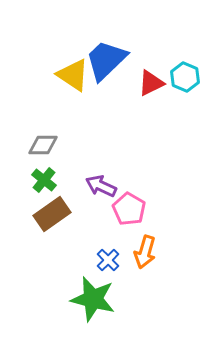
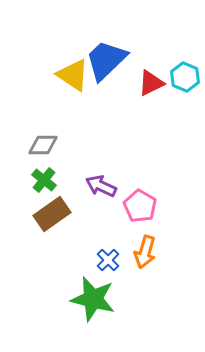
pink pentagon: moved 11 px right, 3 px up
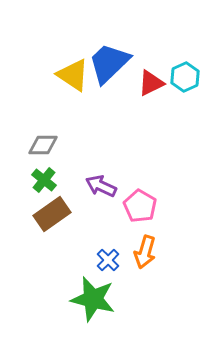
blue trapezoid: moved 3 px right, 3 px down
cyan hexagon: rotated 12 degrees clockwise
